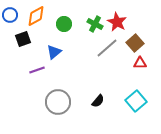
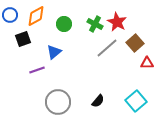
red triangle: moved 7 px right
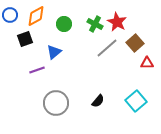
black square: moved 2 px right
gray circle: moved 2 px left, 1 px down
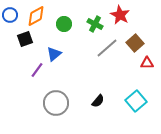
red star: moved 3 px right, 7 px up
blue triangle: moved 2 px down
purple line: rotated 35 degrees counterclockwise
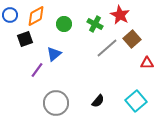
brown square: moved 3 px left, 4 px up
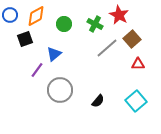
red star: moved 1 px left
red triangle: moved 9 px left, 1 px down
gray circle: moved 4 px right, 13 px up
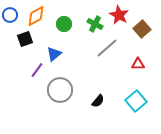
brown square: moved 10 px right, 10 px up
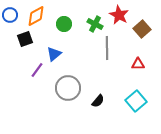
gray line: rotated 50 degrees counterclockwise
gray circle: moved 8 px right, 2 px up
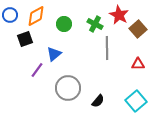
brown square: moved 4 px left
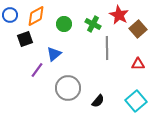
green cross: moved 2 px left
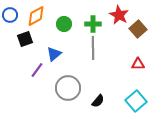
green cross: rotated 28 degrees counterclockwise
gray line: moved 14 px left
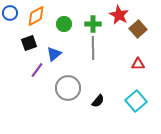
blue circle: moved 2 px up
black square: moved 4 px right, 4 px down
